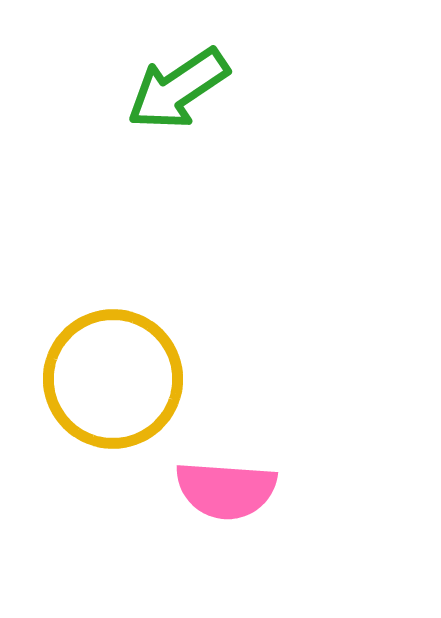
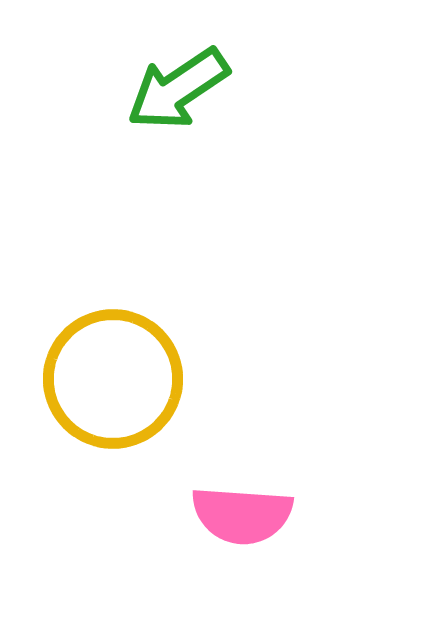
pink semicircle: moved 16 px right, 25 px down
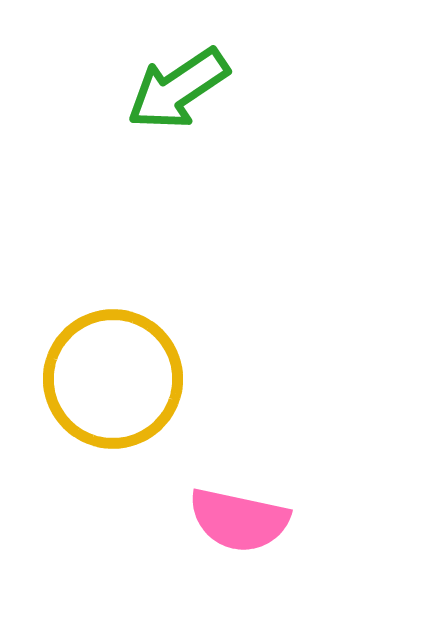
pink semicircle: moved 3 px left, 5 px down; rotated 8 degrees clockwise
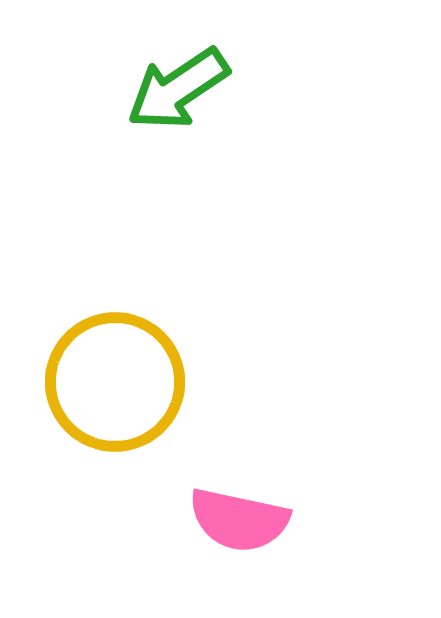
yellow circle: moved 2 px right, 3 px down
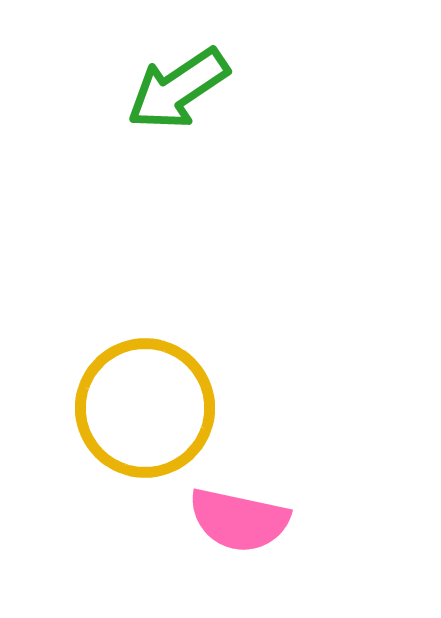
yellow circle: moved 30 px right, 26 px down
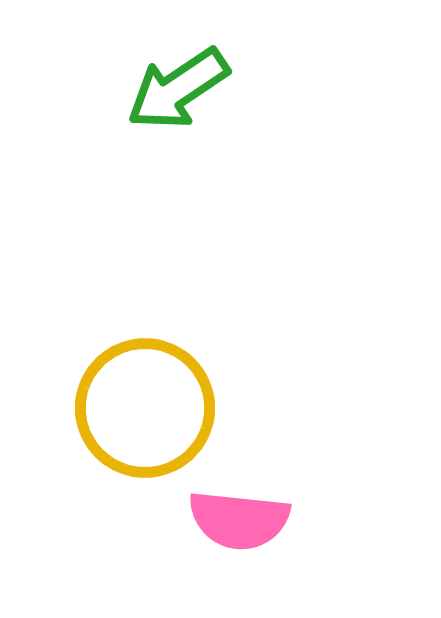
pink semicircle: rotated 6 degrees counterclockwise
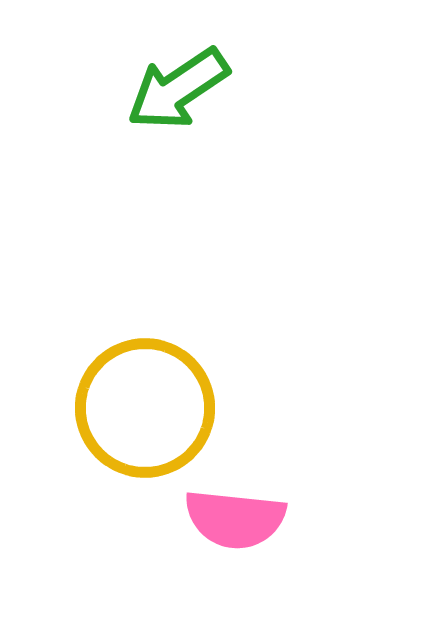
pink semicircle: moved 4 px left, 1 px up
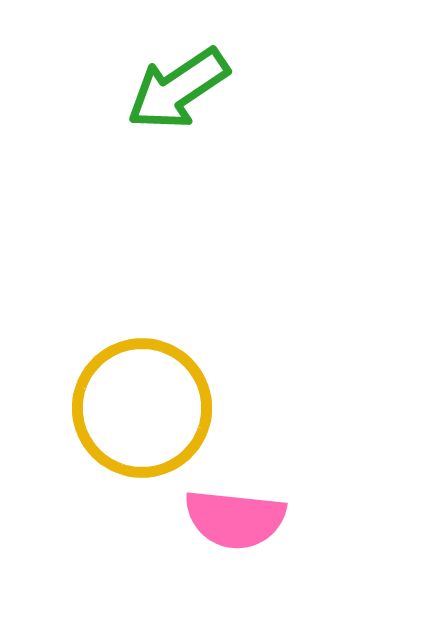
yellow circle: moved 3 px left
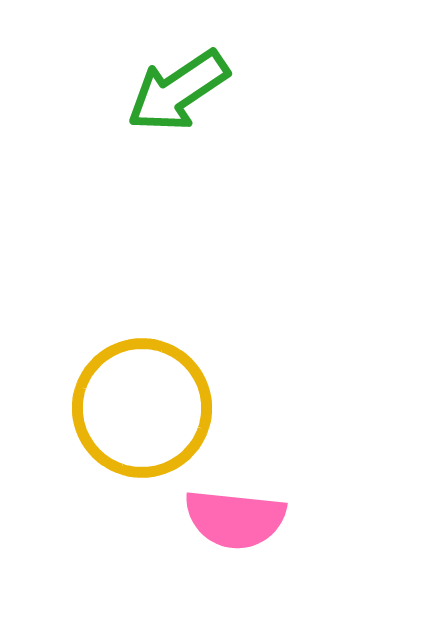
green arrow: moved 2 px down
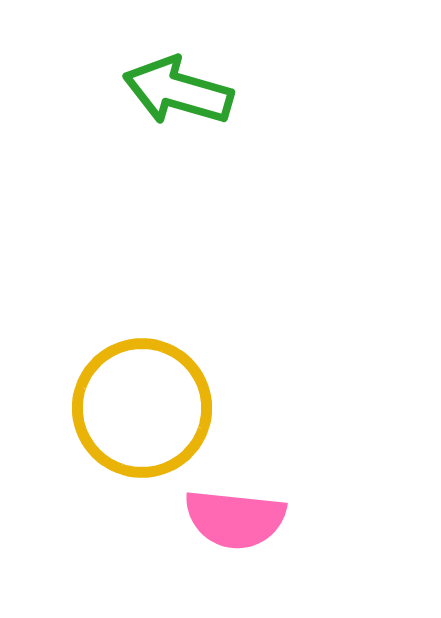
green arrow: rotated 50 degrees clockwise
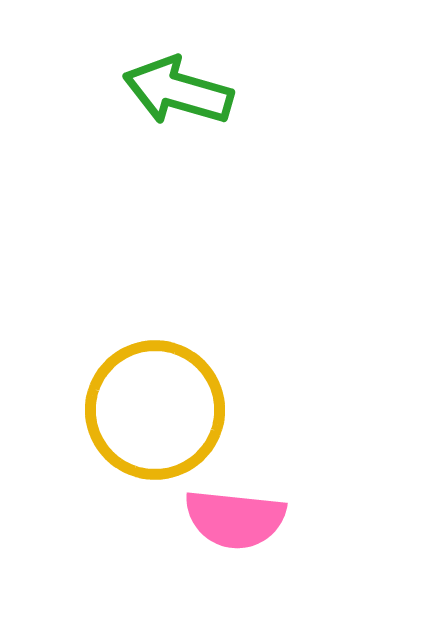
yellow circle: moved 13 px right, 2 px down
